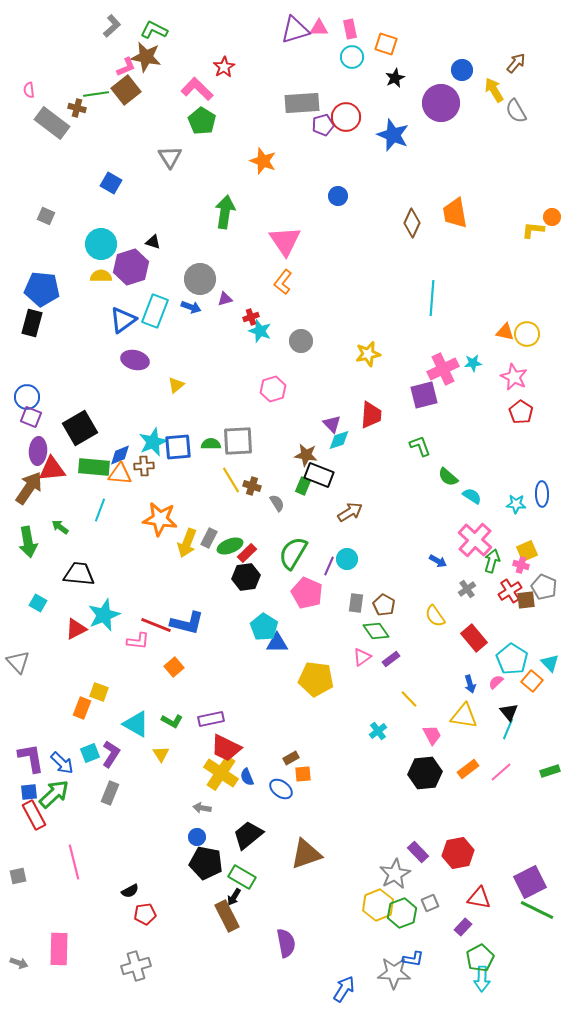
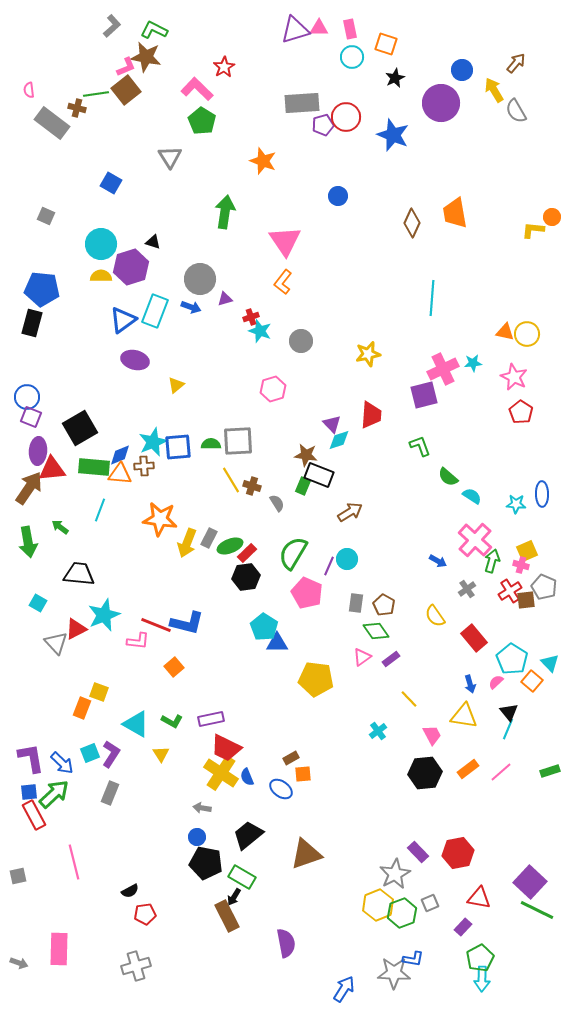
gray triangle at (18, 662): moved 38 px right, 19 px up
purple square at (530, 882): rotated 20 degrees counterclockwise
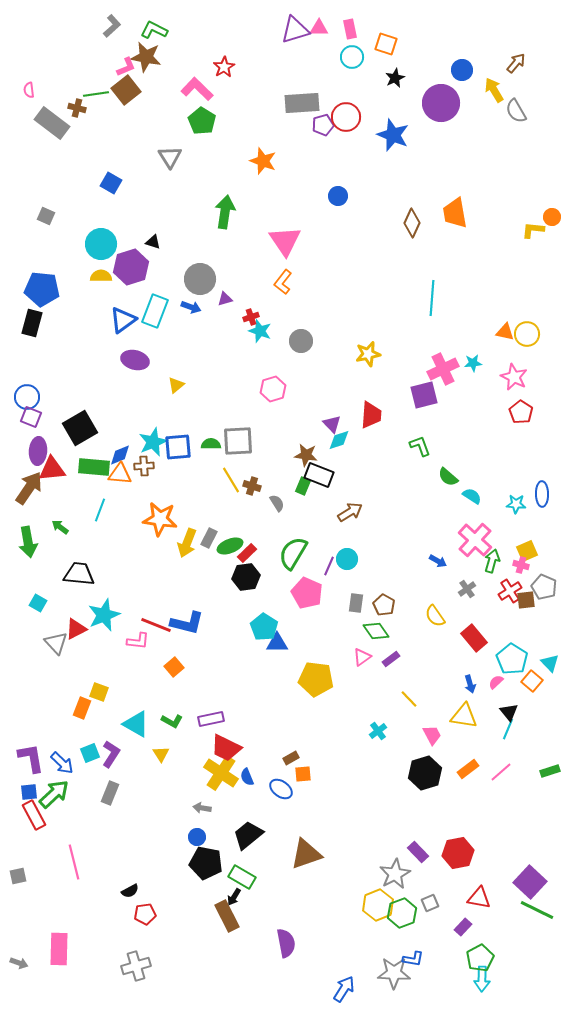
black hexagon at (425, 773): rotated 12 degrees counterclockwise
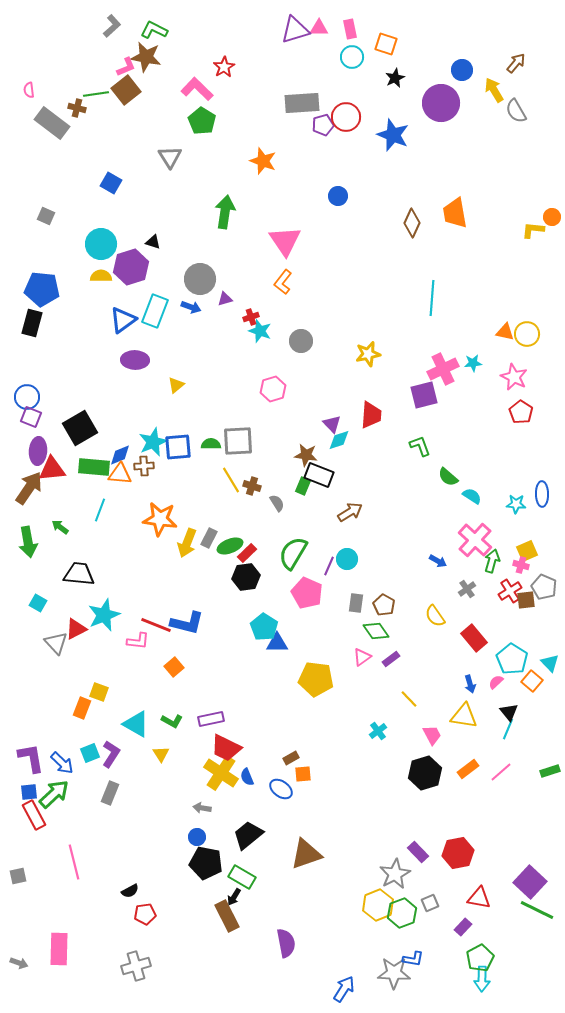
purple ellipse at (135, 360): rotated 12 degrees counterclockwise
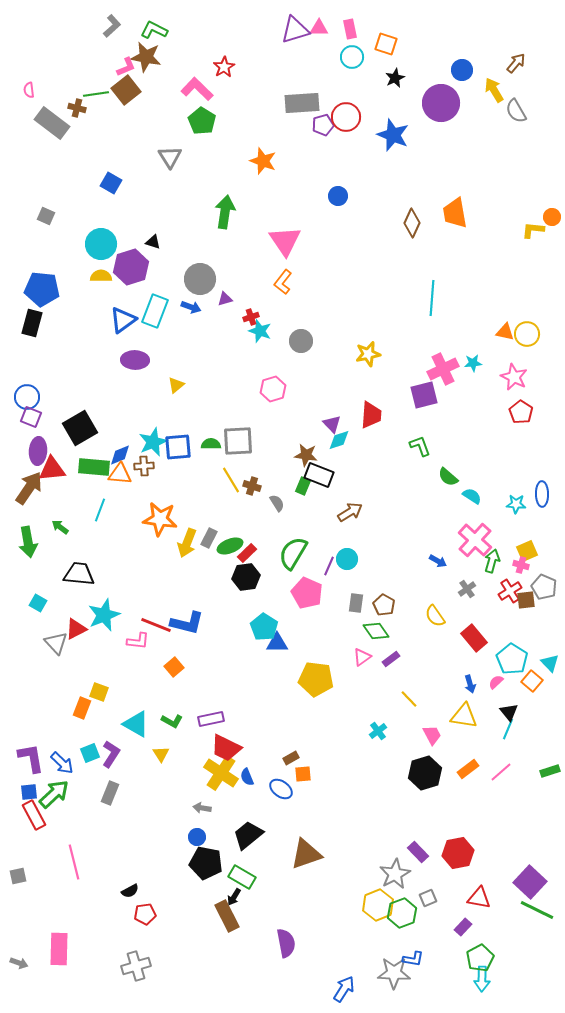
gray square at (430, 903): moved 2 px left, 5 px up
